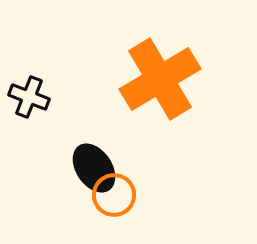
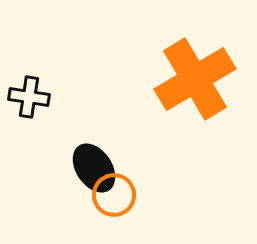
orange cross: moved 35 px right
black cross: rotated 12 degrees counterclockwise
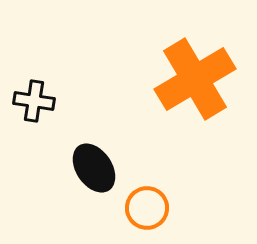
black cross: moved 5 px right, 4 px down
orange circle: moved 33 px right, 13 px down
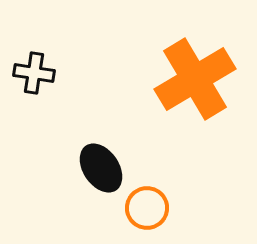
black cross: moved 28 px up
black ellipse: moved 7 px right
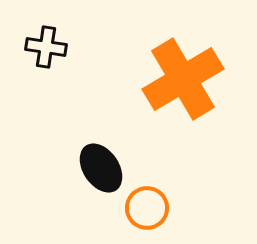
black cross: moved 12 px right, 26 px up
orange cross: moved 12 px left
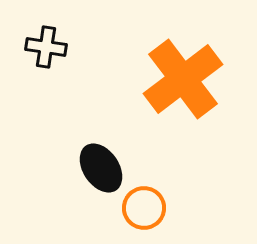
orange cross: rotated 6 degrees counterclockwise
orange circle: moved 3 px left
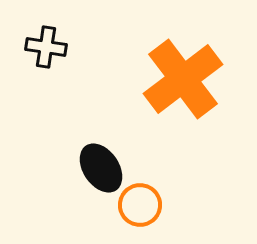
orange circle: moved 4 px left, 3 px up
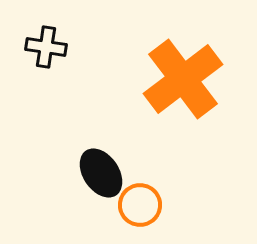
black ellipse: moved 5 px down
